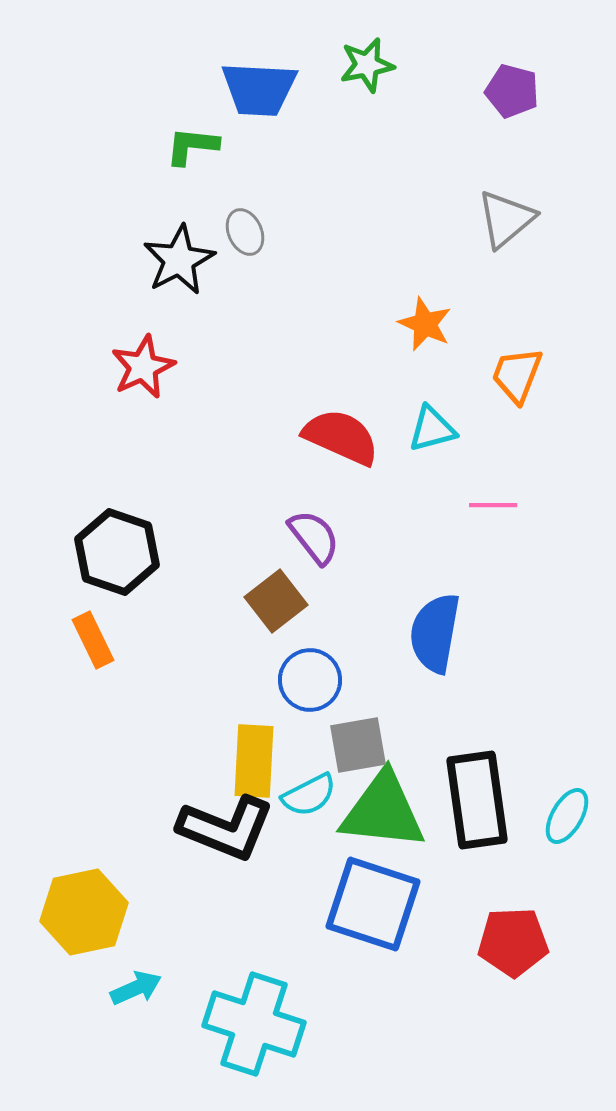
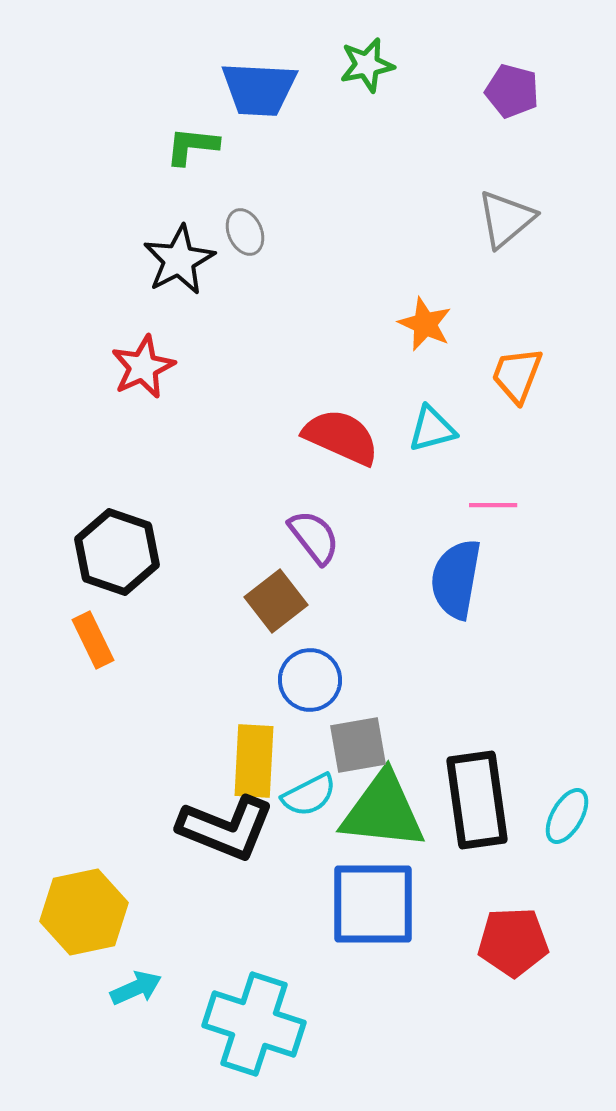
blue semicircle: moved 21 px right, 54 px up
blue square: rotated 18 degrees counterclockwise
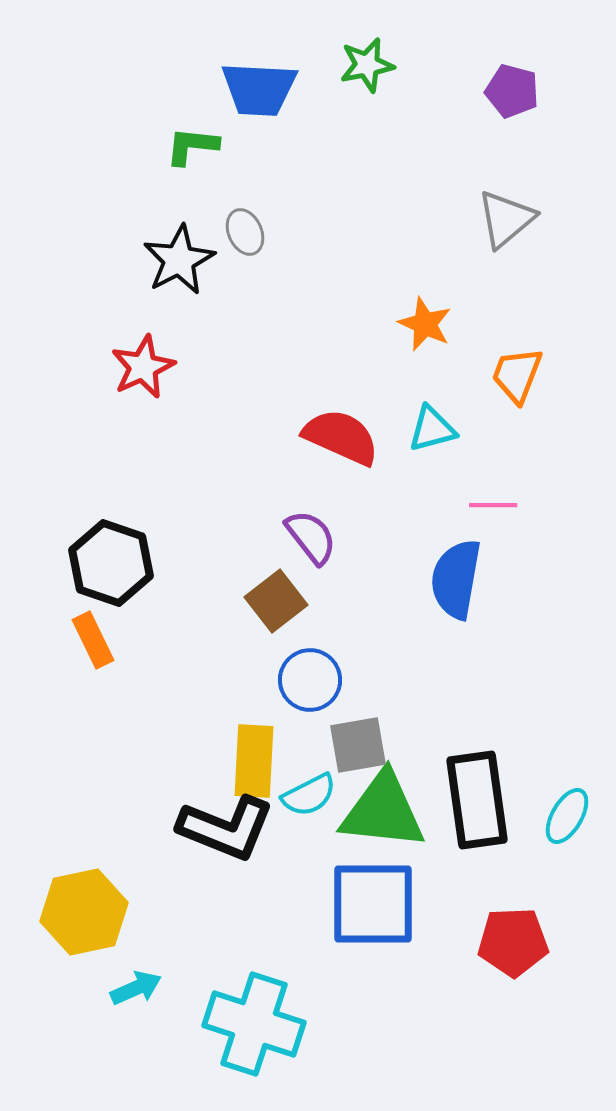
purple semicircle: moved 3 px left
black hexagon: moved 6 px left, 11 px down
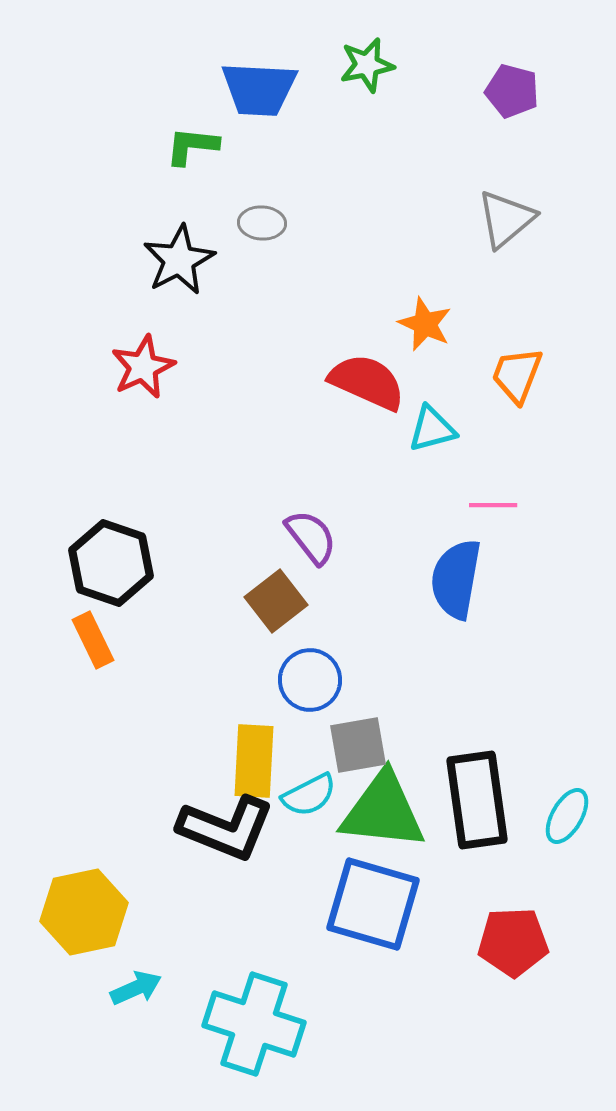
gray ellipse: moved 17 px right, 9 px up; rotated 63 degrees counterclockwise
red semicircle: moved 26 px right, 55 px up
blue square: rotated 16 degrees clockwise
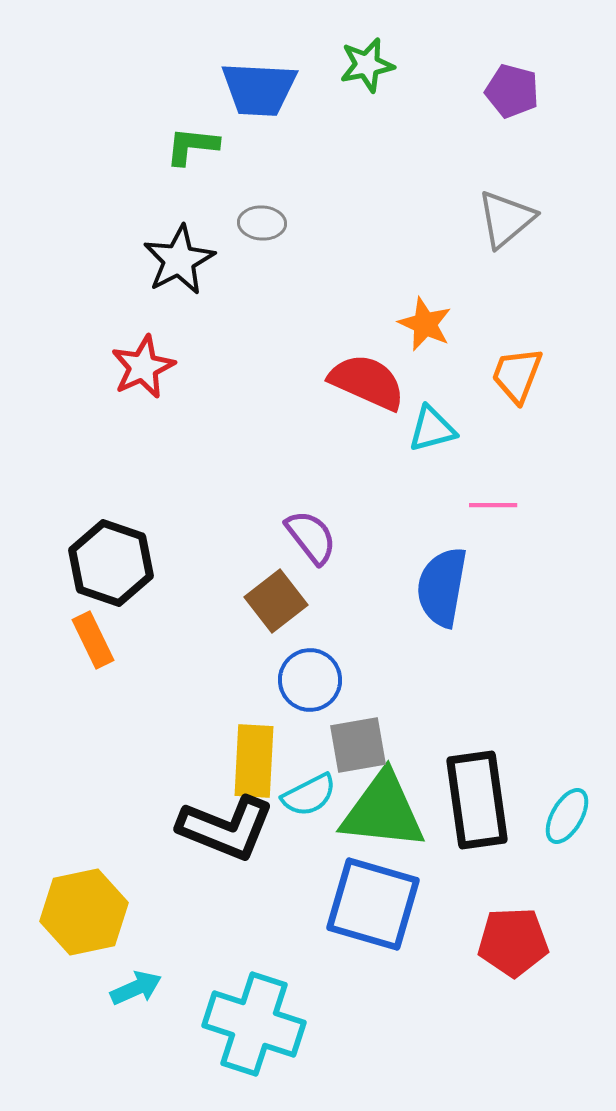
blue semicircle: moved 14 px left, 8 px down
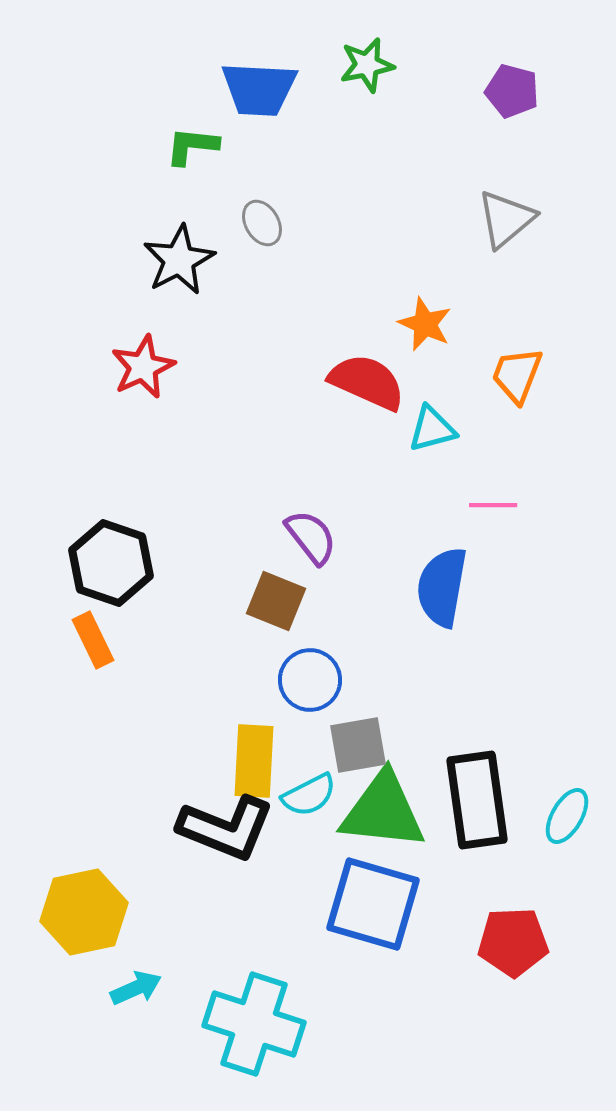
gray ellipse: rotated 57 degrees clockwise
brown square: rotated 30 degrees counterclockwise
